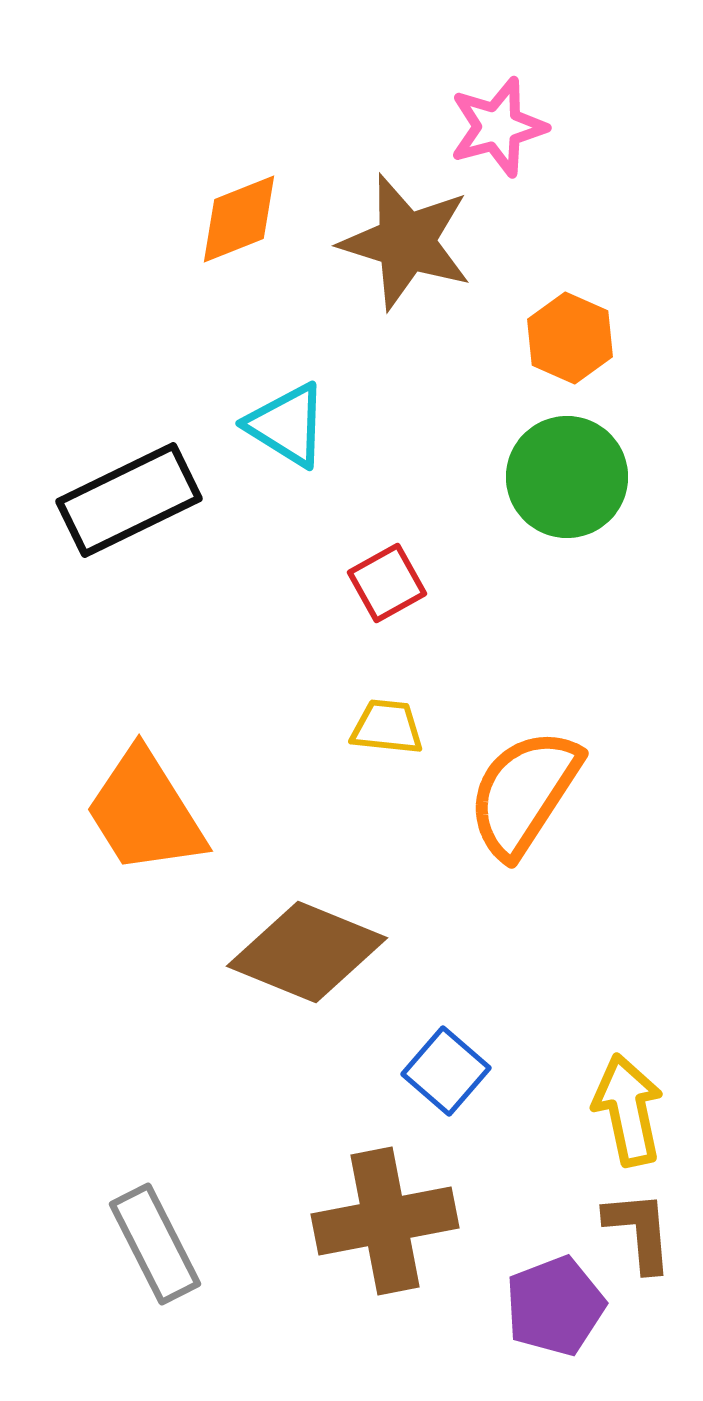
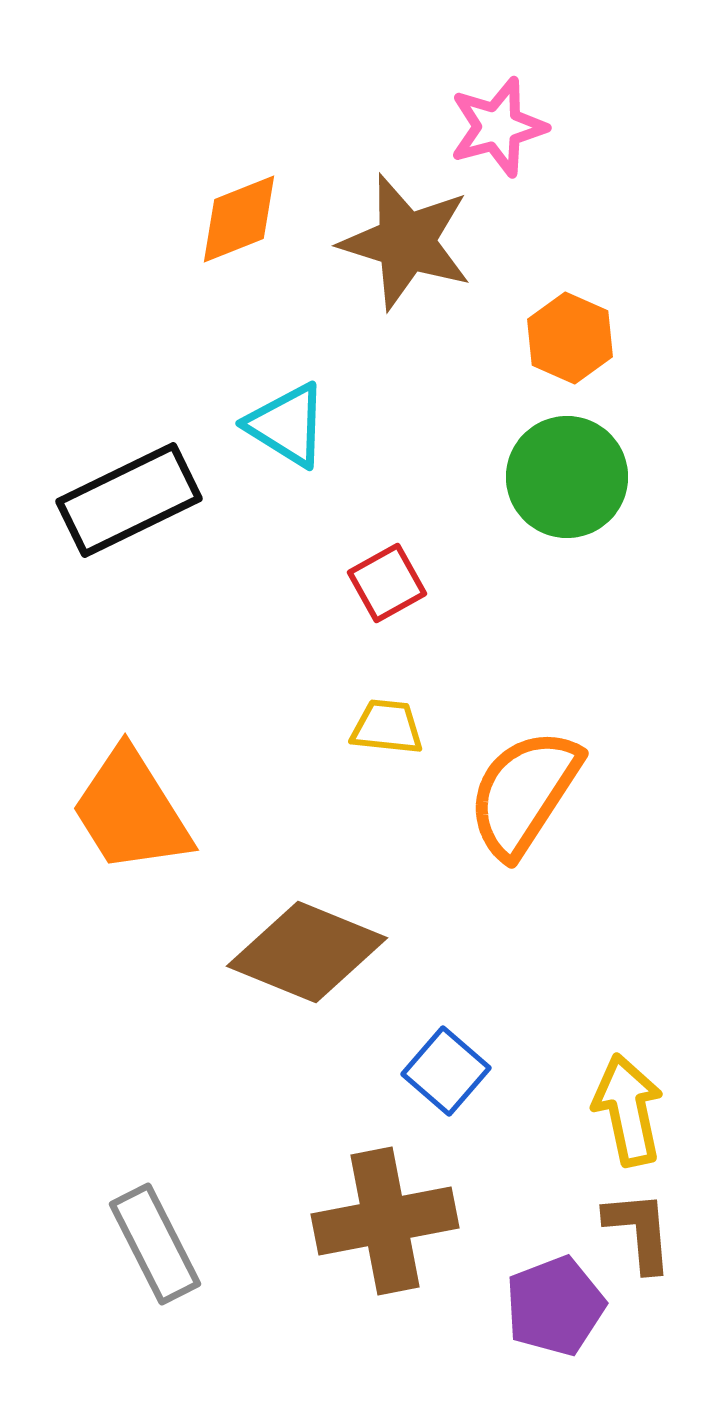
orange trapezoid: moved 14 px left, 1 px up
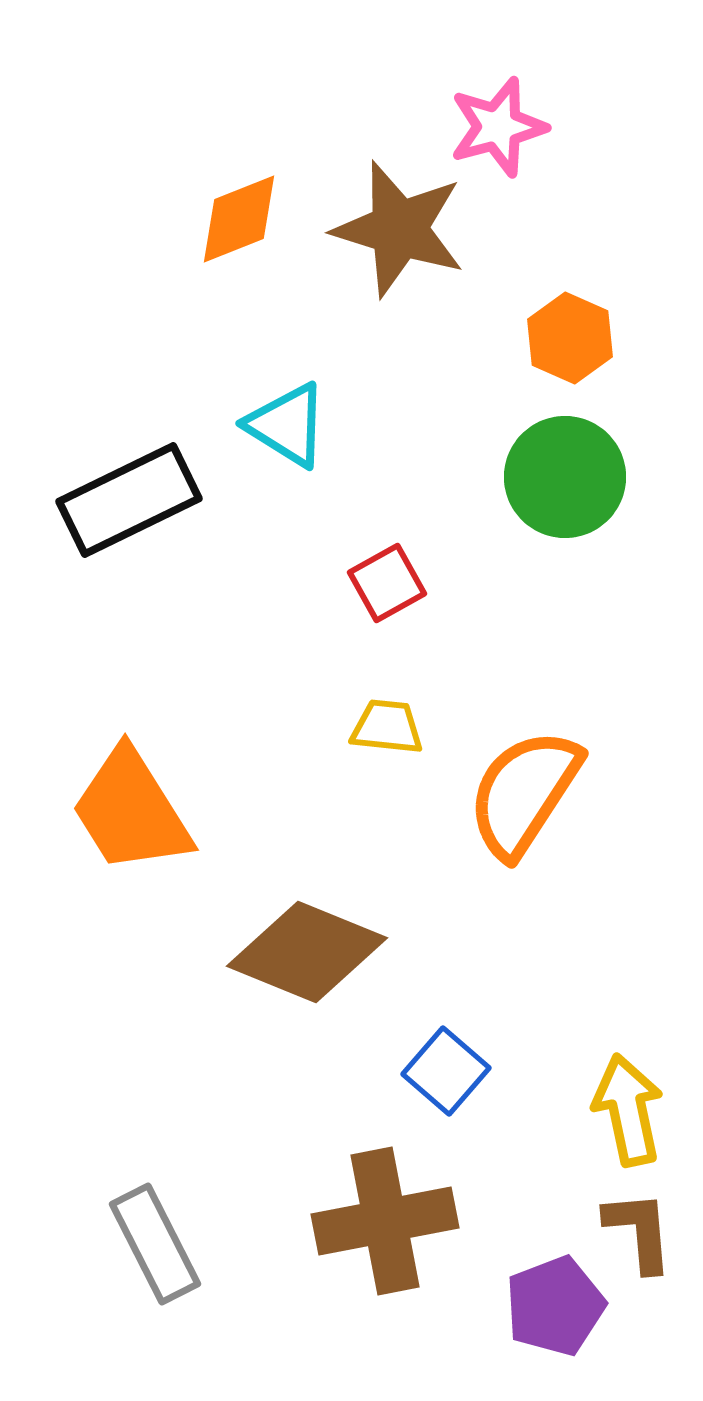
brown star: moved 7 px left, 13 px up
green circle: moved 2 px left
